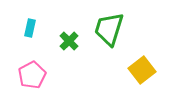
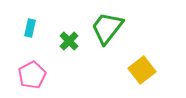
green trapezoid: moved 2 px left, 1 px up; rotated 21 degrees clockwise
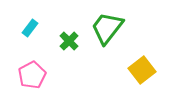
cyan rectangle: rotated 24 degrees clockwise
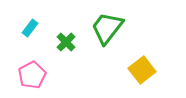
green cross: moved 3 px left, 1 px down
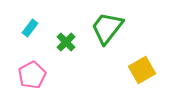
yellow square: rotated 8 degrees clockwise
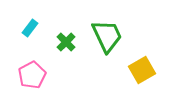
green trapezoid: moved 8 px down; rotated 117 degrees clockwise
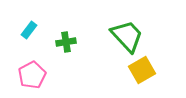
cyan rectangle: moved 1 px left, 2 px down
green trapezoid: moved 20 px right; rotated 18 degrees counterclockwise
green cross: rotated 36 degrees clockwise
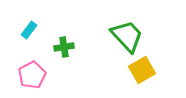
green cross: moved 2 px left, 5 px down
